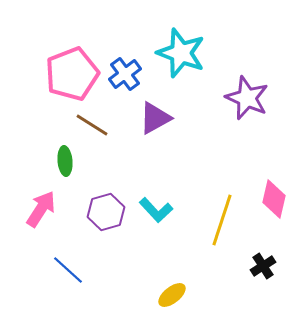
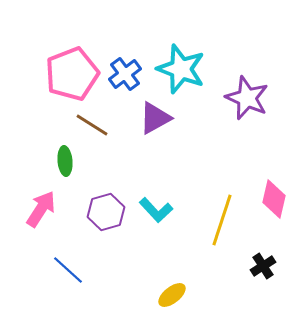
cyan star: moved 16 px down
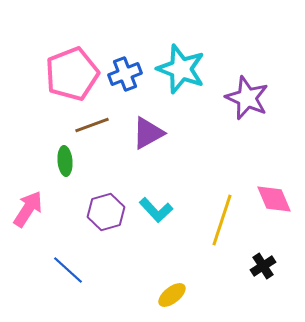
blue cross: rotated 16 degrees clockwise
purple triangle: moved 7 px left, 15 px down
brown line: rotated 52 degrees counterclockwise
pink diamond: rotated 36 degrees counterclockwise
pink arrow: moved 13 px left
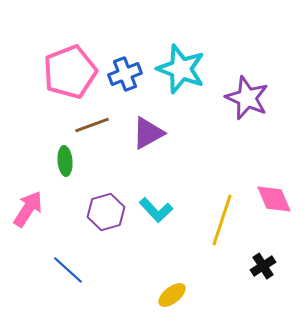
pink pentagon: moved 2 px left, 2 px up
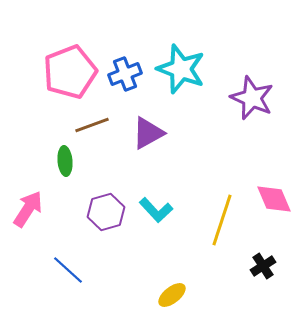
purple star: moved 5 px right
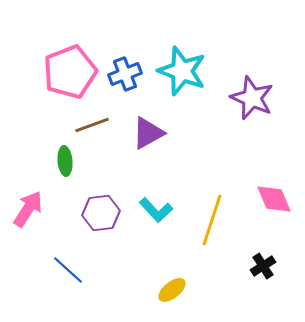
cyan star: moved 1 px right, 2 px down
purple hexagon: moved 5 px left, 1 px down; rotated 9 degrees clockwise
yellow line: moved 10 px left
yellow ellipse: moved 5 px up
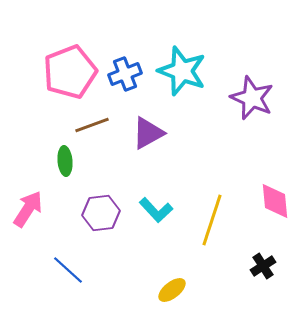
pink diamond: moved 1 px right, 2 px down; rotated 18 degrees clockwise
